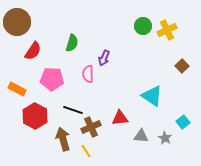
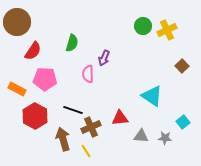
pink pentagon: moved 7 px left
gray star: rotated 24 degrees counterclockwise
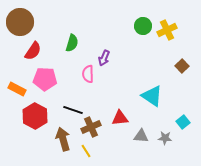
brown circle: moved 3 px right
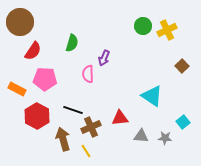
red hexagon: moved 2 px right
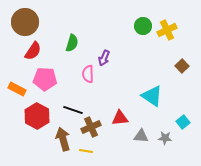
brown circle: moved 5 px right
yellow line: rotated 48 degrees counterclockwise
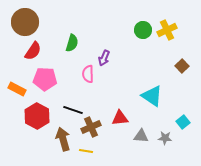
green circle: moved 4 px down
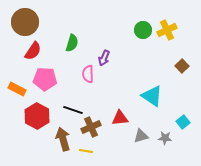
gray triangle: rotated 21 degrees counterclockwise
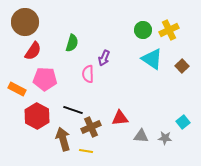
yellow cross: moved 2 px right
cyan triangle: moved 37 px up
gray triangle: rotated 21 degrees clockwise
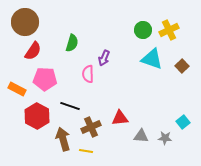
cyan triangle: rotated 15 degrees counterclockwise
black line: moved 3 px left, 4 px up
